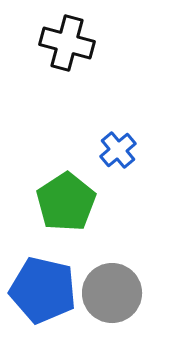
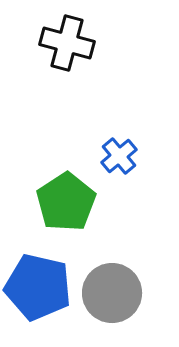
blue cross: moved 1 px right, 6 px down
blue pentagon: moved 5 px left, 3 px up
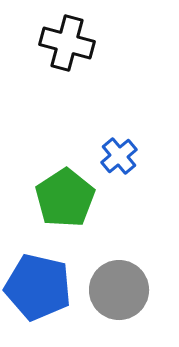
green pentagon: moved 1 px left, 4 px up
gray circle: moved 7 px right, 3 px up
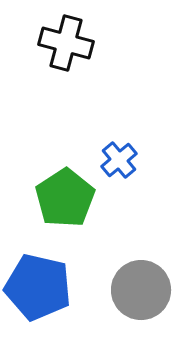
black cross: moved 1 px left
blue cross: moved 4 px down
gray circle: moved 22 px right
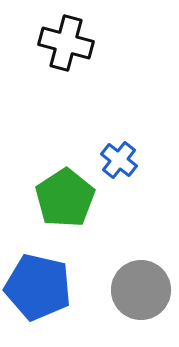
blue cross: rotated 12 degrees counterclockwise
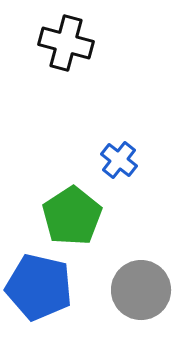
green pentagon: moved 7 px right, 18 px down
blue pentagon: moved 1 px right
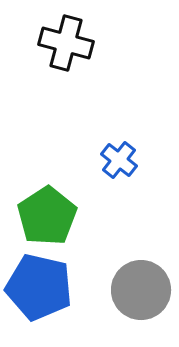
green pentagon: moved 25 px left
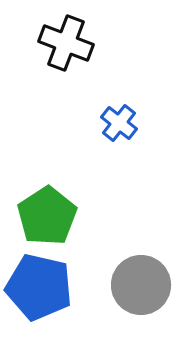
black cross: rotated 6 degrees clockwise
blue cross: moved 37 px up
gray circle: moved 5 px up
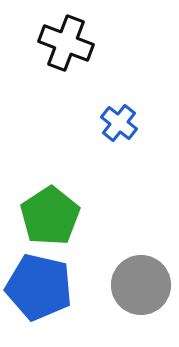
green pentagon: moved 3 px right
